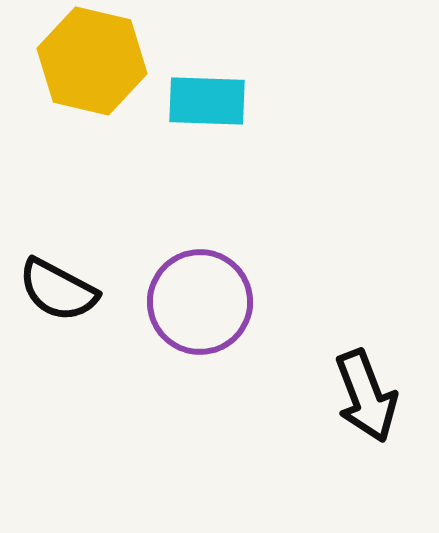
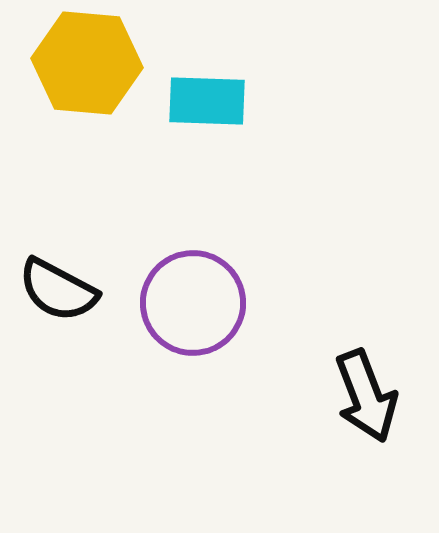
yellow hexagon: moved 5 px left, 2 px down; rotated 8 degrees counterclockwise
purple circle: moved 7 px left, 1 px down
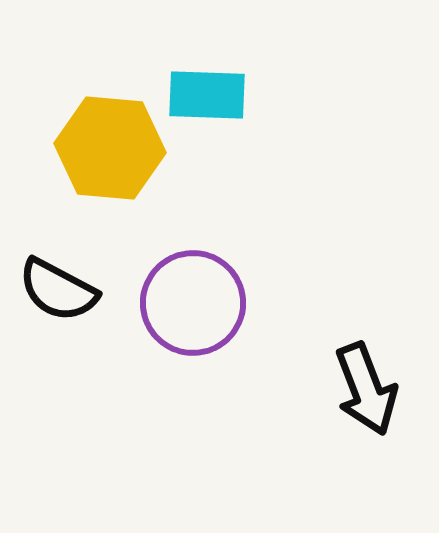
yellow hexagon: moved 23 px right, 85 px down
cyan rectangle: moved 6 px up
black arrow: moved 7 px up
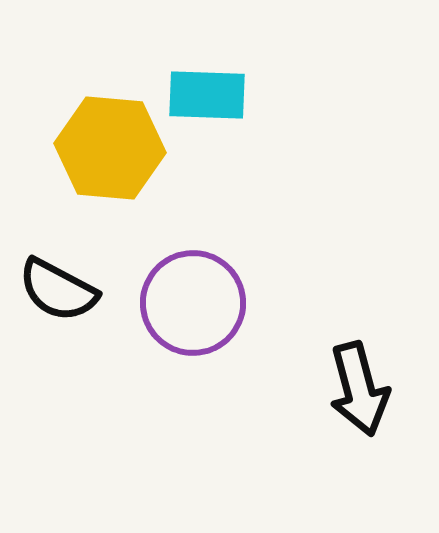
black arrow: moved 7 px left; rotated 6 degrees clockwise
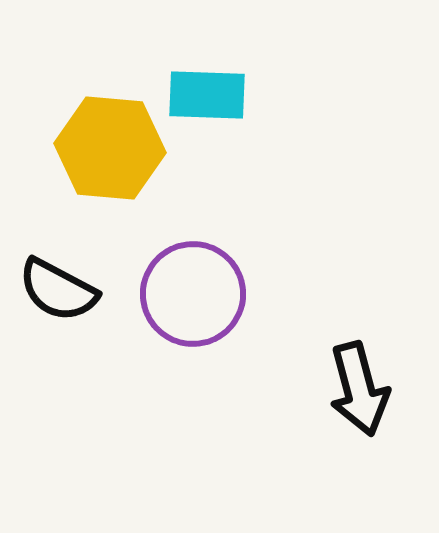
purple circle: moved 9 px up
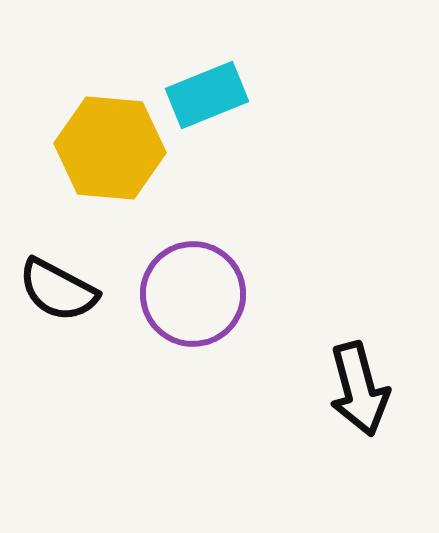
cyan rectangle: rotated 24 degrees counterclockwise
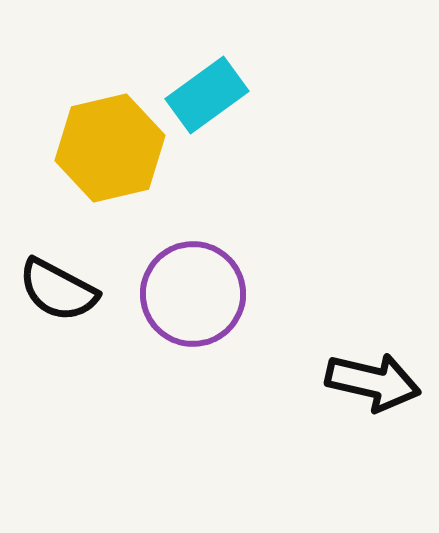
cyan rectangle: rotated 14 degrees counterclockwise
yellow hexagon: rotated 18 degrees counterclockwise
black arrow: moved 14 px right, 7 px up; rotated 62 degrees counterclockwise
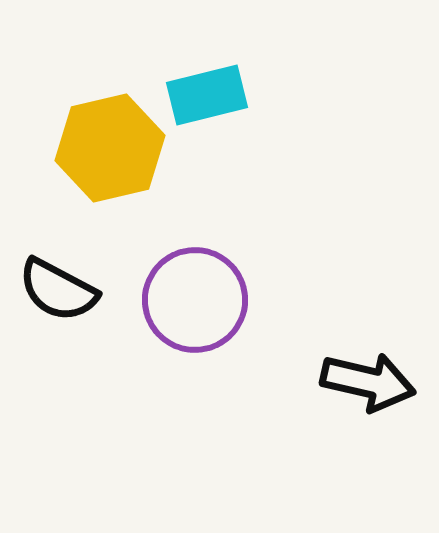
cyan rectangle: rotated 22 degrees clockwise
purple circle: moved 2 px right, 6 px down
black arrow: moved 5 px left
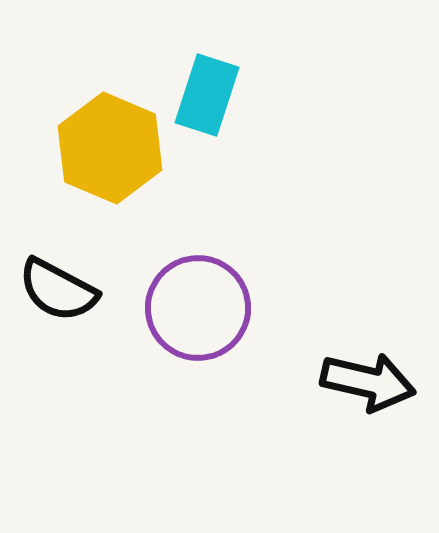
cyan rectangle: rotated 58 degrees counterclockwise
yellow hexagon: rotated 24 degrees counterclockwise
purple circle: moved 3 px right, 8 px down
